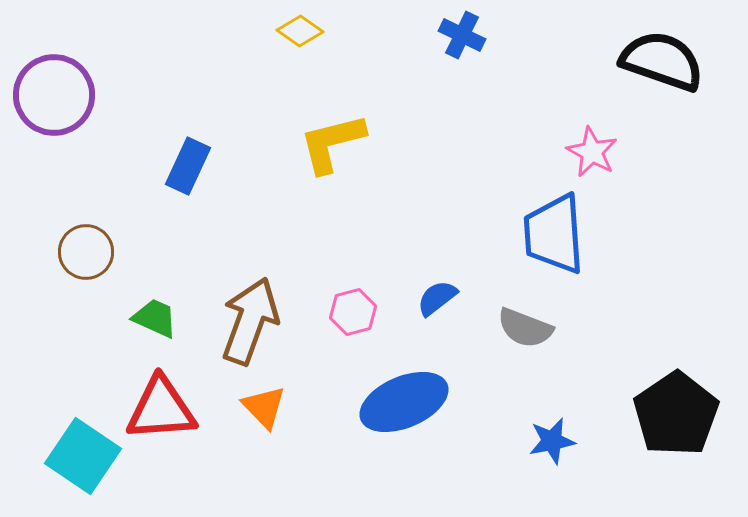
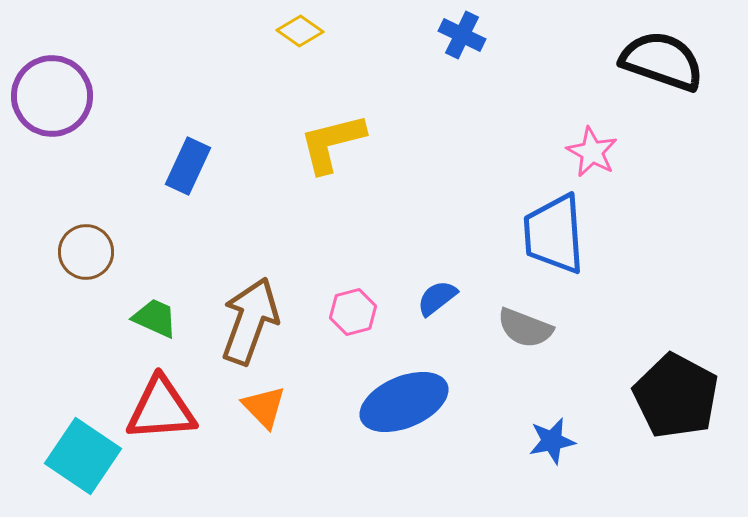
purple circle: moved 2 px left, 1 px down
black pentagon: moved 18 px up; rotated 10 degrees counterclockwise
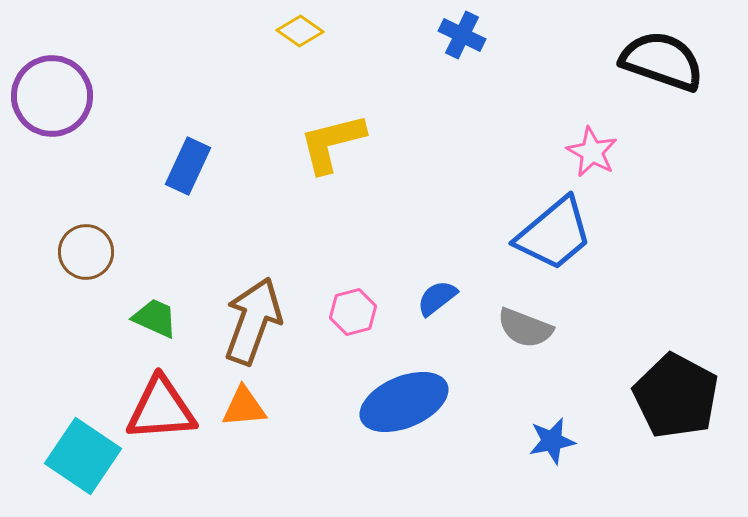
blue trapezoid: rotated 126 degrees counterclockwise
brown arrow: moved 3 px right
orange triangle: moved 20 px left; rotated 51 degrees counterclockwise
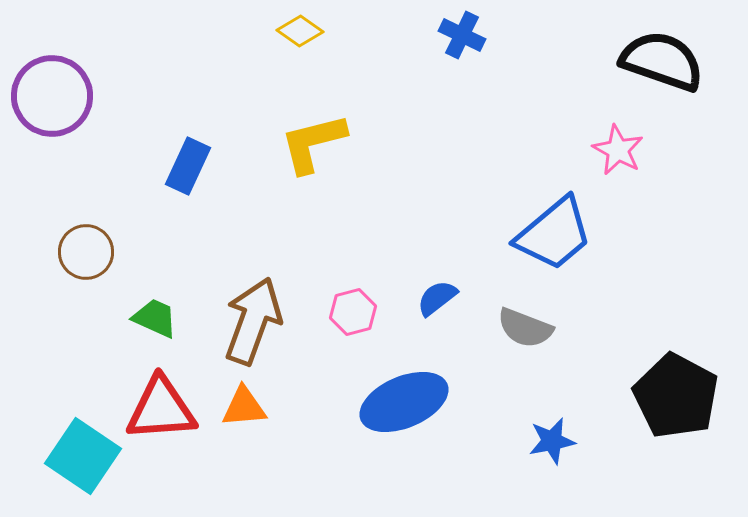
yellow L-shape: moved 19 px left
pink star: moved 26 px right, 2 px up
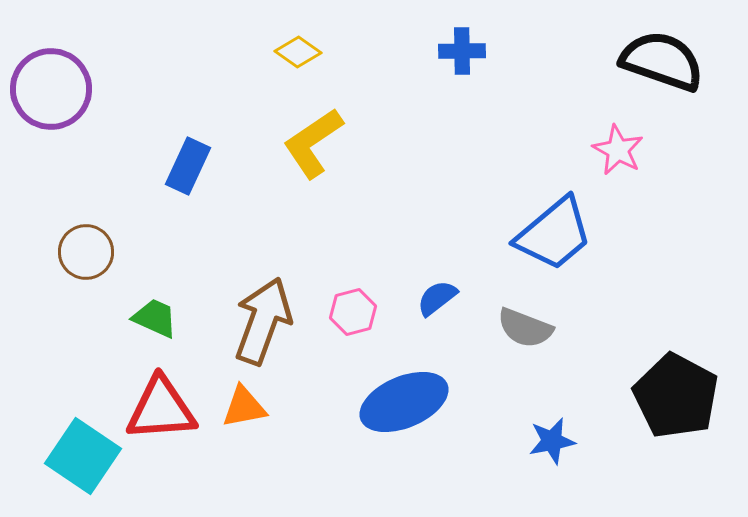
yellow diamond: moved 2 px left, 21 px down
blue cross: moved 16 px down; rotated 27 degrees counterclockwise
purple circle: moved 1 px left, 7 px up
yellow L-shape: rotated 20 degrees counterclockwise
brown arrow: moved 10 px right
orange triangle: rotated 6 degrees counterclockwise
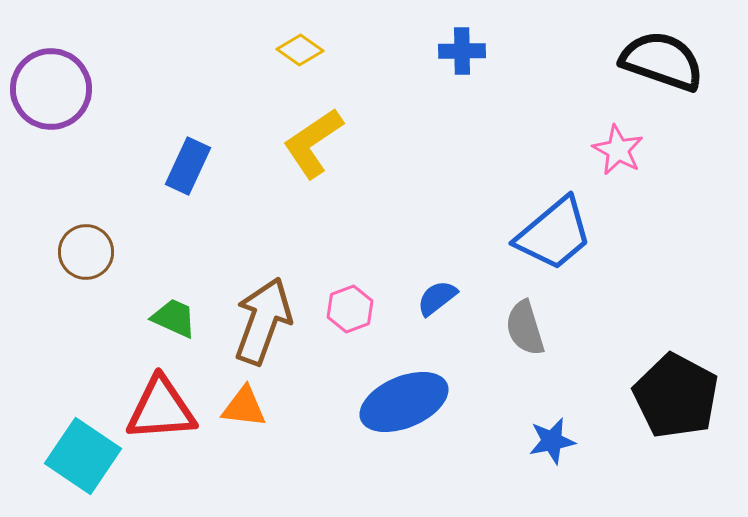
yellow diamond: moved 2 px right, 2 px up
pink hexagon: moved 3 px left, 3 px up; rotated 6 degrees counterclockwise
green trapezoid: moved 19 px right
gray semicircle: rotated 52 degrees clockwise
orange triangle: rotated 18 degrees clockwise
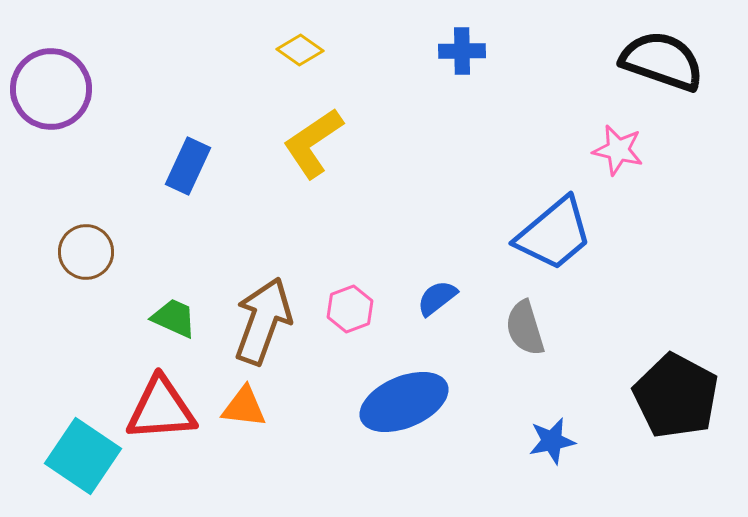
pink star: rotated 15 degrees counterclockwise
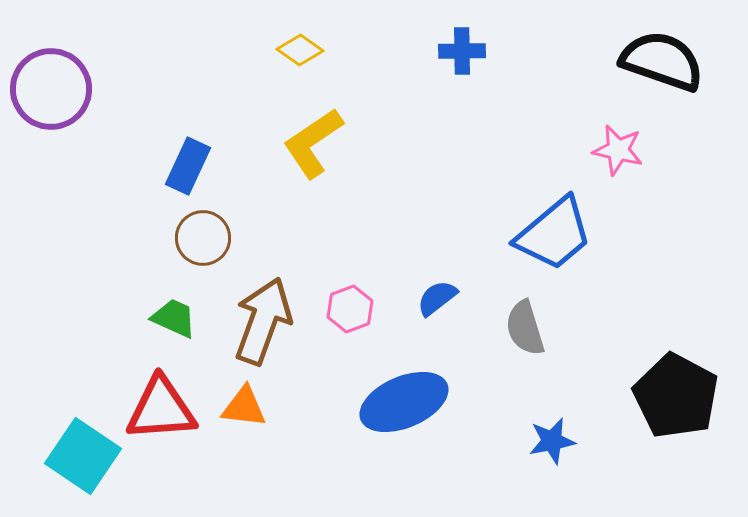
brown circle: moved 117 px right, 14 px up
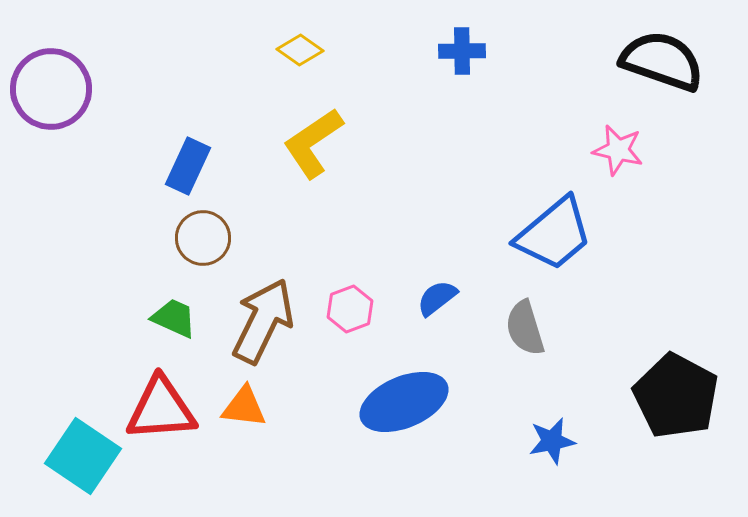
brown arrow: rotated 6 degrees clockwise
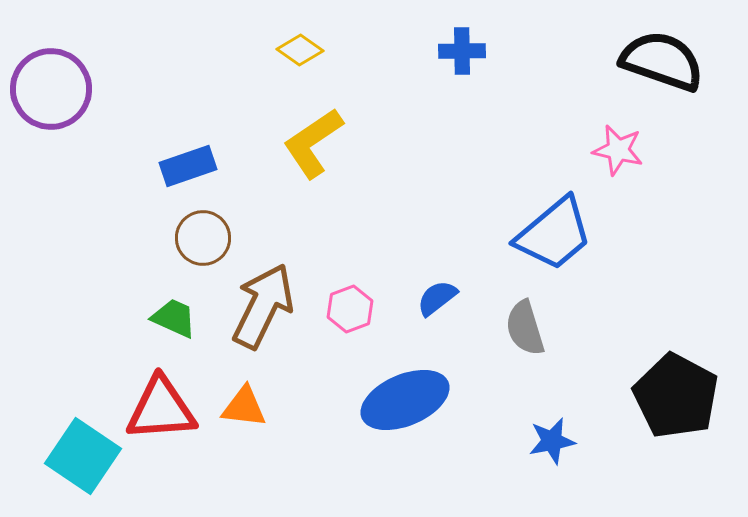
blue rectangle: rotated 46 degrees clockwise
brown arrow: moved 15 px up
blue ellipse: moved 1 px right, 2 px up
